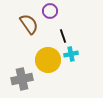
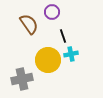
purple circle: moved 2 px right, 1 px down
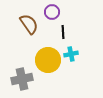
black line: moved 4 px up; rotated 16 degrees clockwise
